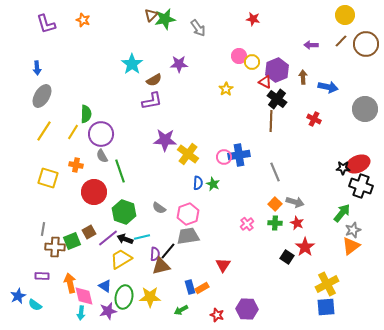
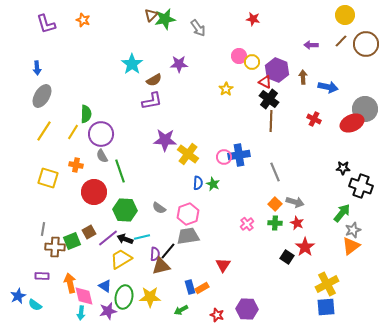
purple hexagon at (277, 70): rotated 15 degrees counterclockwise
black cross at (277, 99): moved 8 px left
red ellipse at (358, 164): moved 6 px left, 41 px up
green hexagon at (124, 212): moved 1 px right, 2 px up; rotated 15 degrees counterclockwise
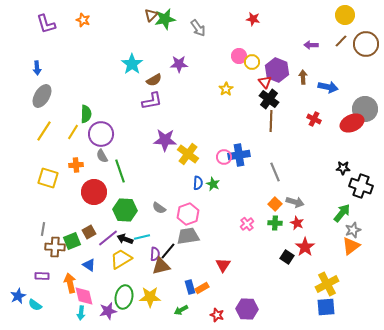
red triangle at (265, 82): rotated 24 degrees clockwise
orange cross at (76, 165): rotated 16 degrees counterclockwise
blue triangle at (105, 286): moved 16 px left, 21 px up
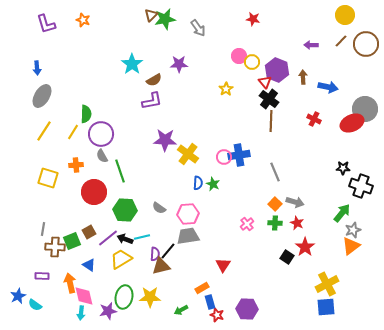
pink hexagon at (188, 214): rotated 15 degrees clockwise
blue rectangle at (190, 287): moved 20 px right, 15 px down
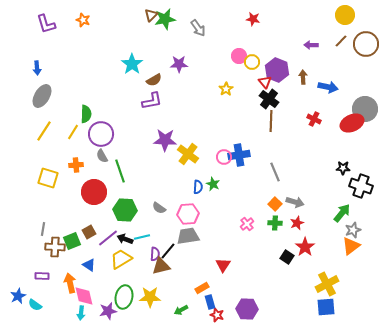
blue semicircle at (198, 183): moved 4 px down
red star at (297, 223): rotated 24 degrees clockwise
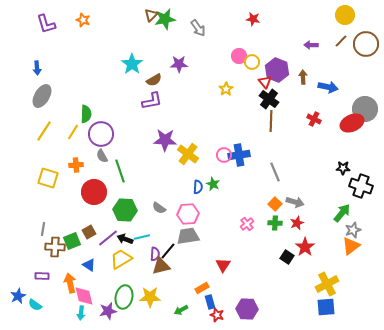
pink circle at (224, 157): moved 2 px up
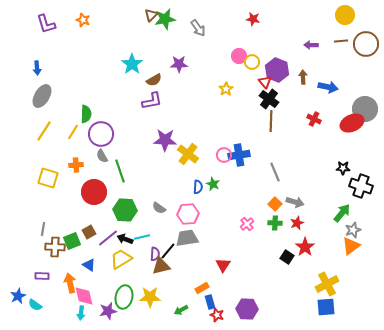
brown line at (341, 41): rotated 40 degrees clockwise
gray trapezoid at (188, 236): moved 1 px left, 2 px down
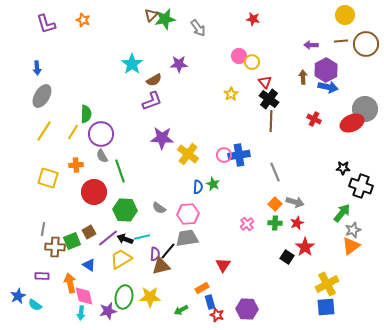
purple hexagon at (277, 70): moved 49 px right; rotated 10 degrees clockwise
yellow star at (226, 89): moved 5 px right, 5 px down
purple L-shape at (152, 101): rotated 10 degrees counterclockwise
purple star at (165, 140): moved 3 px left, 2 px up
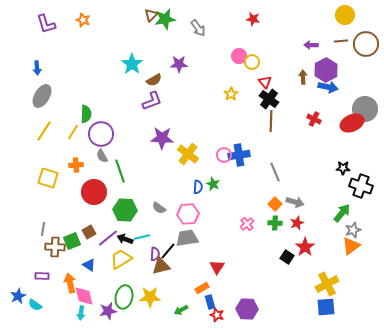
red triangle at (223, 265): moved 6 px left, 2 px down
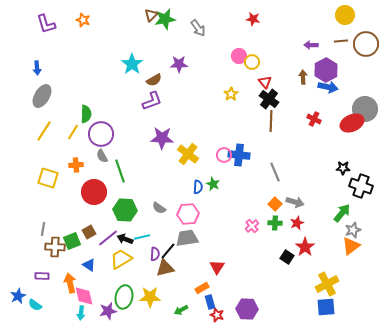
blue cross at (239, 155): rotated 15 degrees clockwise
pink cross at (247, 224): moved 5 px right, 2 px down
brown triangle at (161, 266): moved 4 px right, 2 px down
